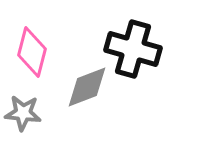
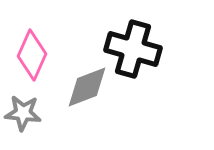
pink diamond: moved 3 px down; rotated 9 degrees clockwise
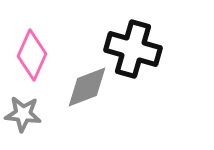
gray star: moved 1 px down
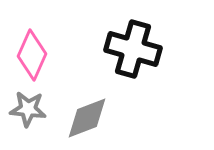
gray diamond: moved 31 px down
gray star: moved 5 px right, 5 px up
